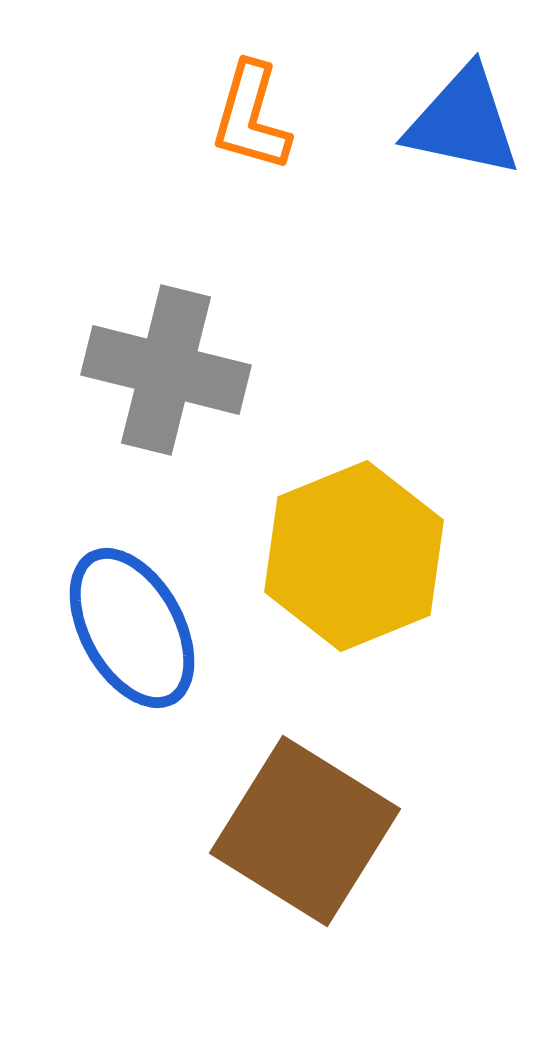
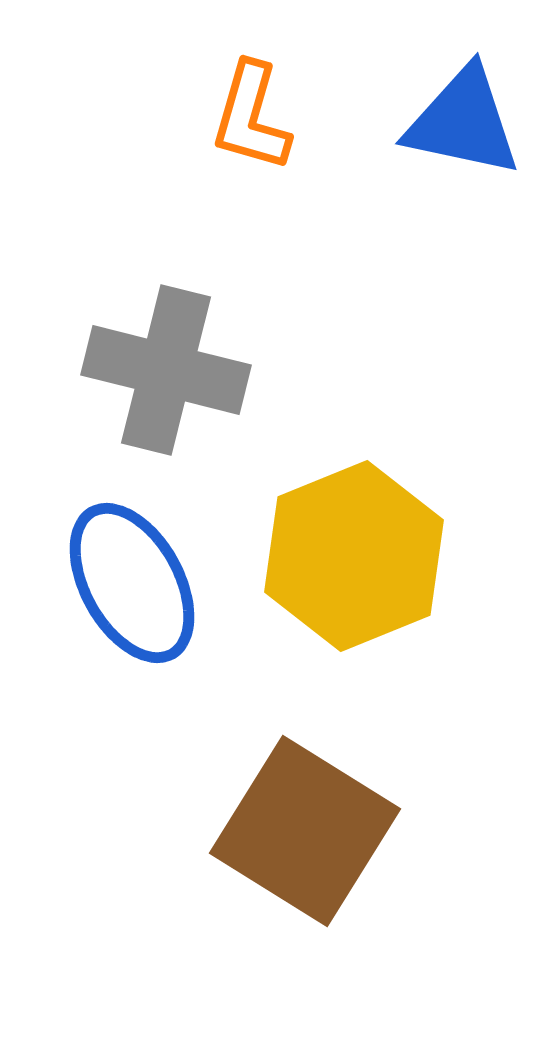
blue ellipse: moved 45 px up
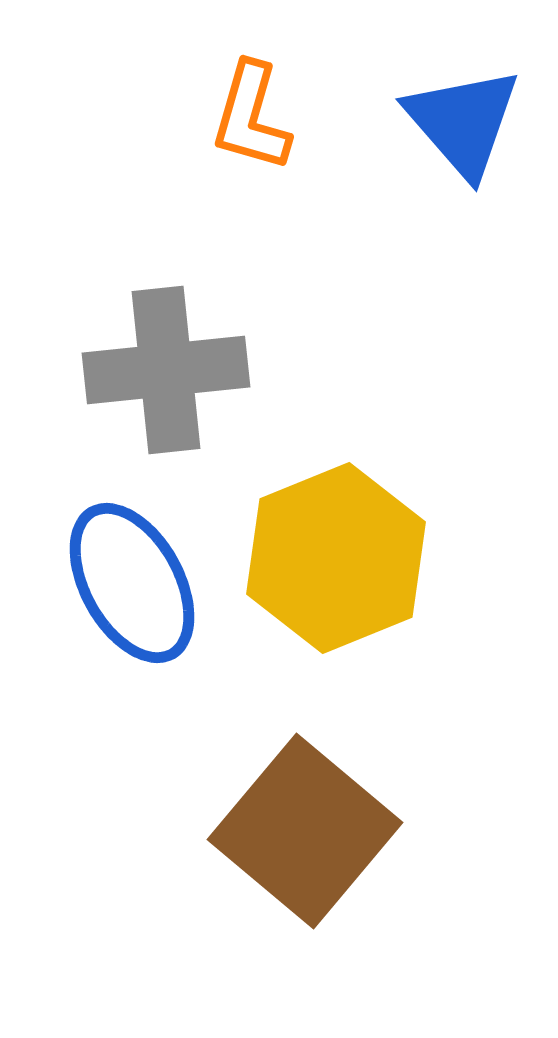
blue triangle: rotated 37 degrees clockwise
gray cross: rotated 20 degrees counterclockwise
yellow hexagon: moved 18 px left, 2 px down
brown square: rotated 8 degrees clockwise
